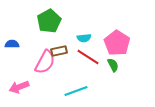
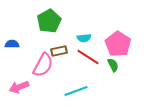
pink pentagon: moved 1 px right, 1 px down
pink semicircle: moved 2 px left, 3 px down
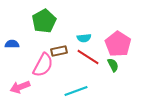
green pentagon: moved 5 px left
pink arrow: moved 1 px right
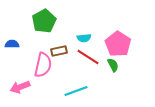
pink semicircle: rotated 15 degrees counterclockwise
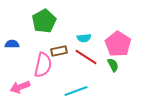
red line: moved 2 px left
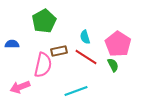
cyan semicircle: moved 1 px right, 1 px up; rotated 80 degrees clockwise
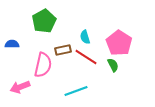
pink pentagon: moved 1 px right, 1 px up
brown rectangle: moved 4 px right, 1 px up
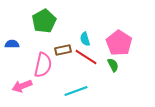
cyan semicircle: moved 2 px down
pink arrow: moved 2 px right, 1 px up
